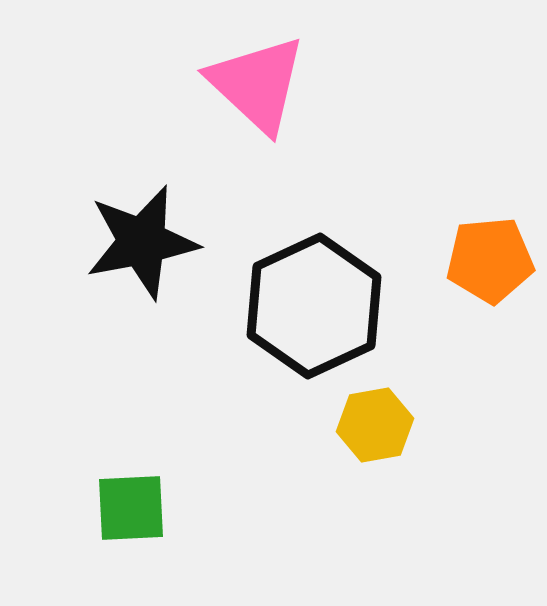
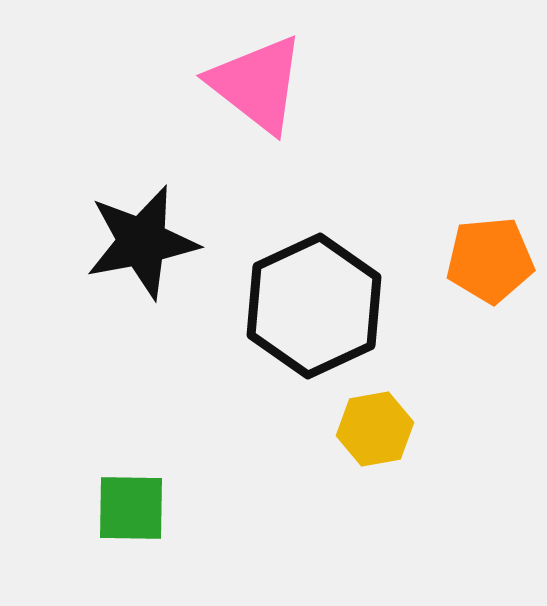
pink triangle: rotated 5 degrees counterclockwise
yellow hexagon: moved 4 px down
green square: rotated 4 degrees clockwise
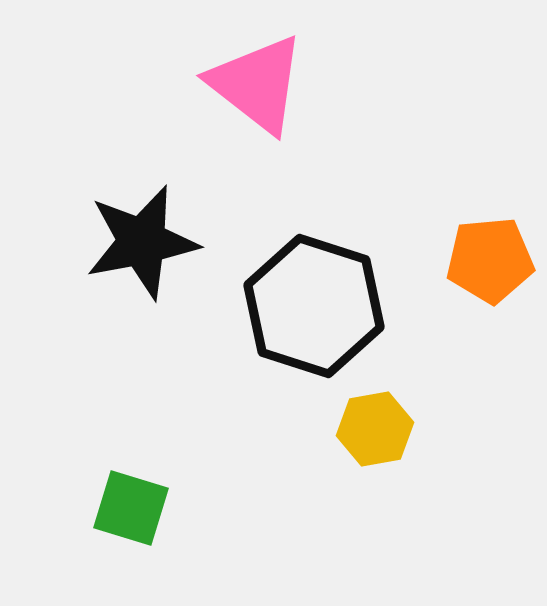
black hexagon: rotated 17 degrees counterclockwise
green square: rotated 16 degrees clockwise
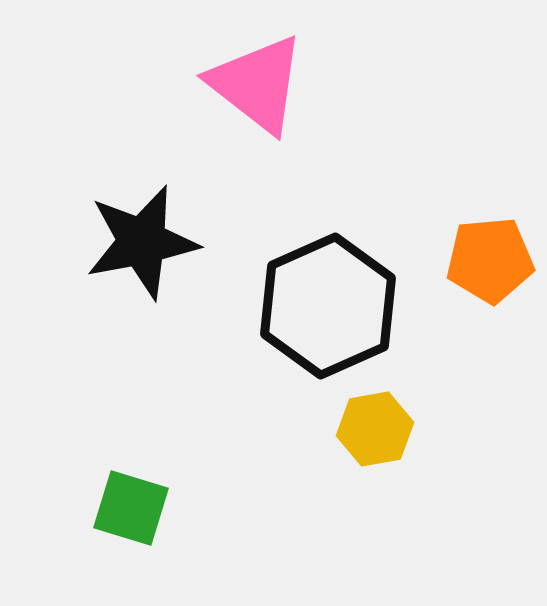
black hexagon: moved 14 px right; rotated 18 degrees clockwise
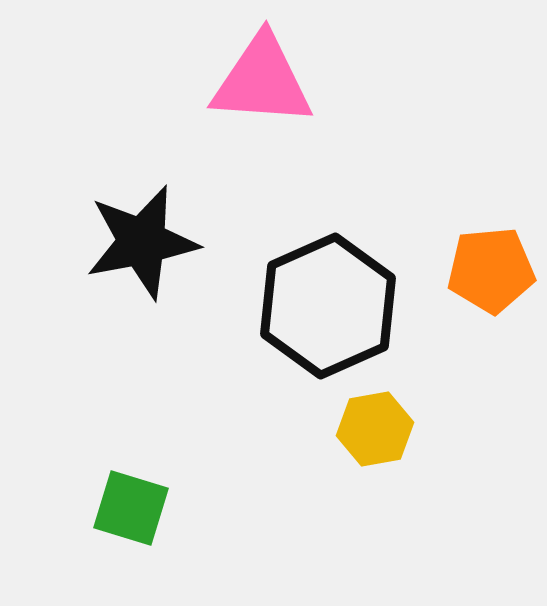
pink triangle: moved 5 px right, 3 px up; rotated 34 degrees counterclockwise
orange pentagon: moved 1 px right, 10 px down
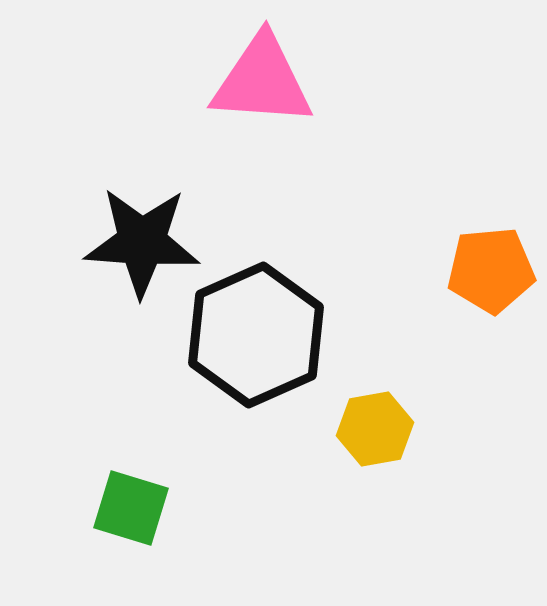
black star: rotated 15 degrees clockwise
black hexagon: moved 72 px left, 29 px down
